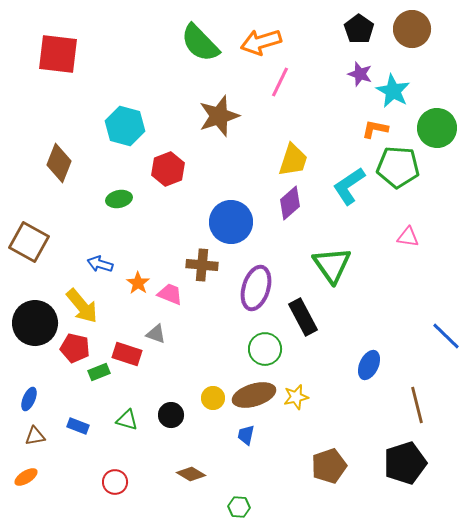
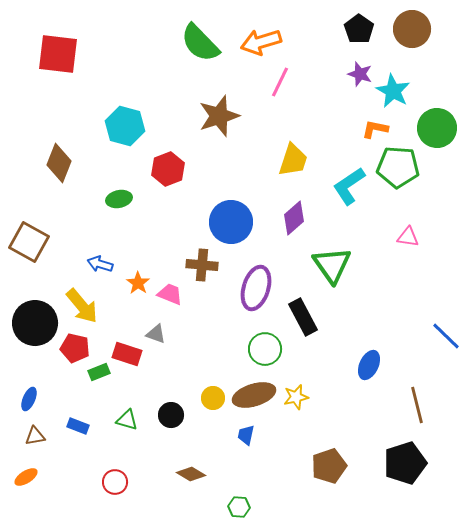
purple diamond at (290, 203): moved 4 px right, 15 px down
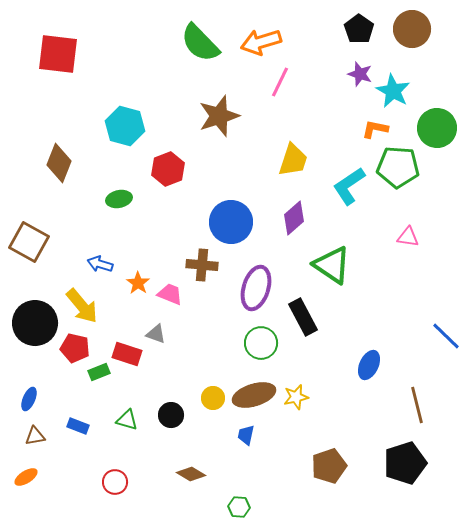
green triangle at (332, 265): rotated 21 degrees counterclockwise
green circle at (265, 349): moved 4 px left, 6 px up
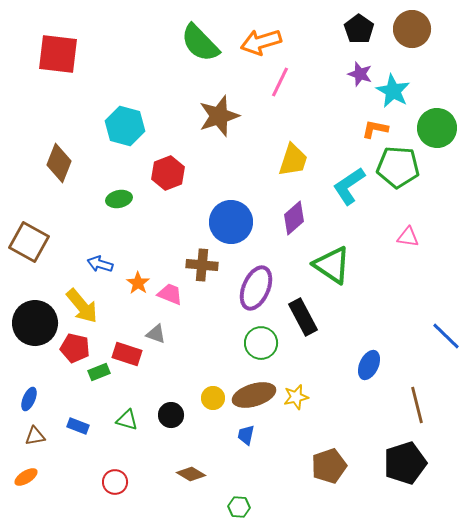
red hexagon at (168, 169): moved 4 px down
purple ellipse at (256, 288): rotated 6 degrees clockwise
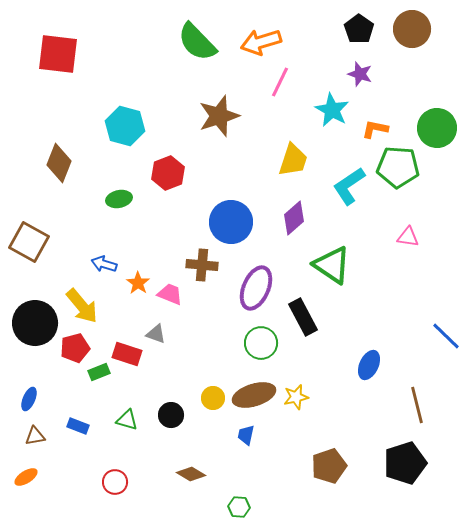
green semicircle at (200, 43): moved 3 px left, 1 px up
cyan star at (393, 91): moved 61 px left, 19 px down
blue arrow at (100, 264): moved 4 px right
red pentagon at (75, 348): rotated 28 degrees counterclockwise
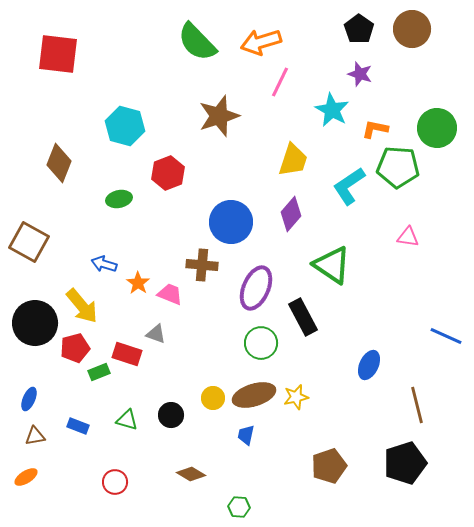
purple diamond at (294, 218): moved 3 px left, 4 px up; rotated 8 degrees counterclockwise
blue line at (446, 336): rotated 20 degrees counterclockwise
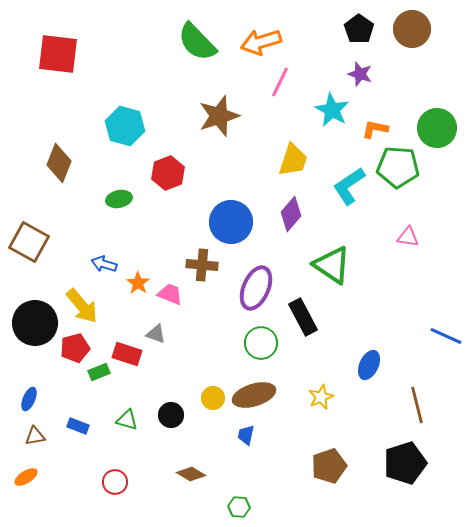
yellow star at (296, 397): moved 25 px right; rotated 10 degrees counterclockwise
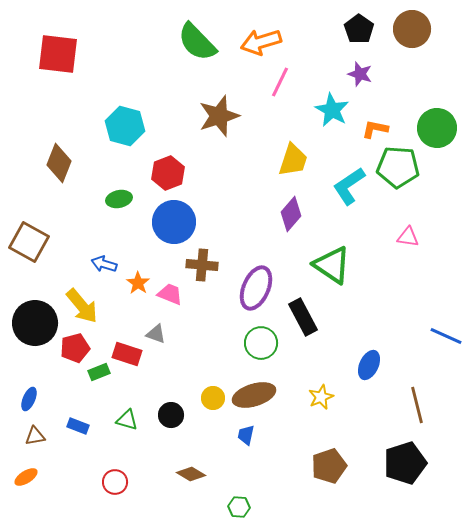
blue circle at (231, 222): moved 57 px left
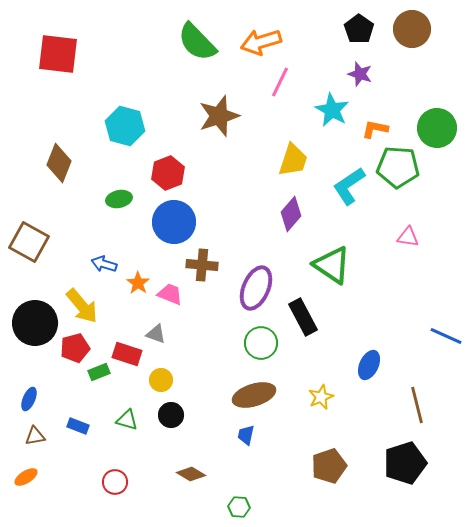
yellow circle at (213, 398): moved 52 px left, 18 px up
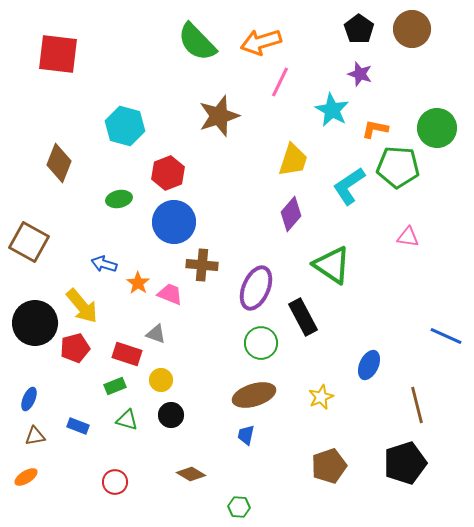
green rectangle at (99, 372): moved 16 px right, 14 px down
